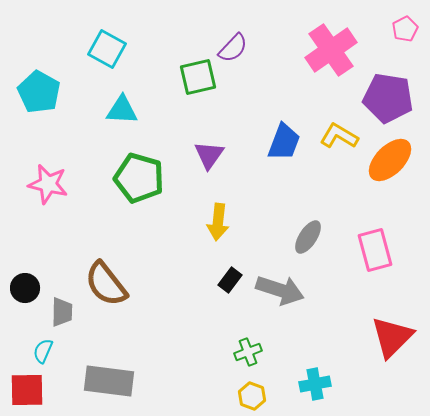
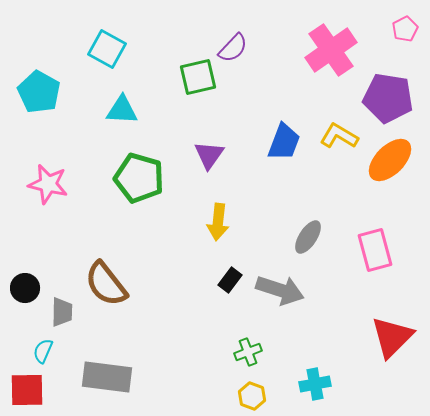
gray rectangle: moved 2 px left, 4 px up
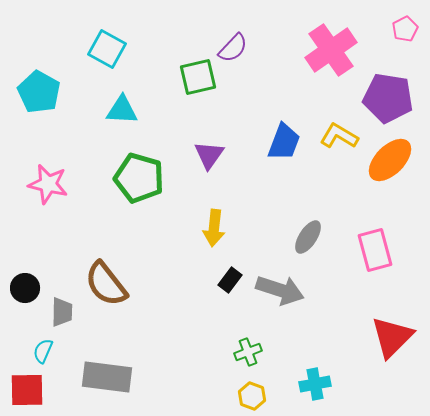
yellow arrow: moved 4 px left, 6 px down
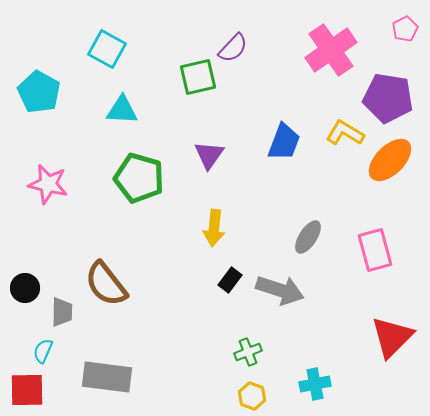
yellow L-shape: moved 6 px right, 3 px up
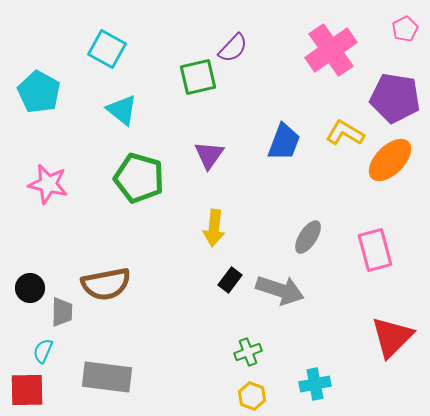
purple pentagon: moved 7 px right
cyan triangle: rotated 36 degrees clockwise
brown semicircle: rotated 63 degrees counterclockwise
black circle: moved 5 px right
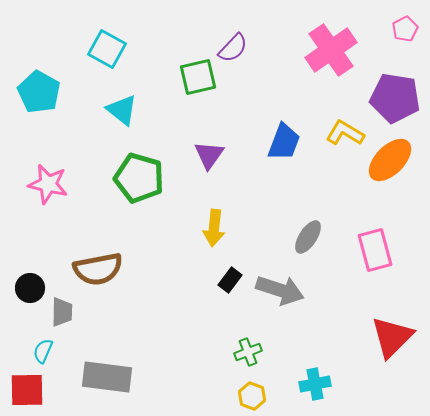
brown semicircle: moved 8 px left, 15 px up
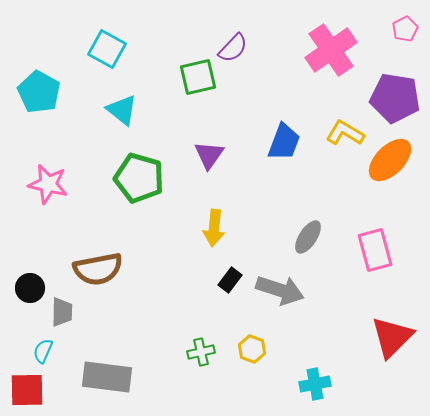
green cross: moved 47 px left; rotated 8 degrees clockwise
yellow hexagon: moved 47 px up
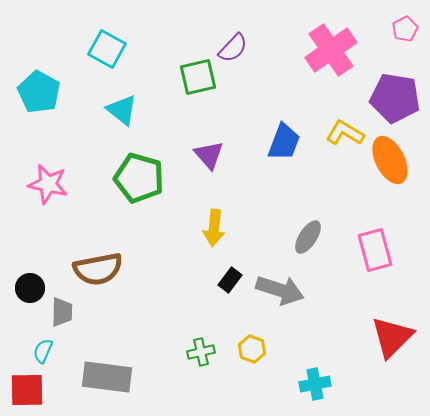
purple triangle: rotated 16 degrees counterclockwise
orange ellipse: rotated 72 degrees counterclockwise
